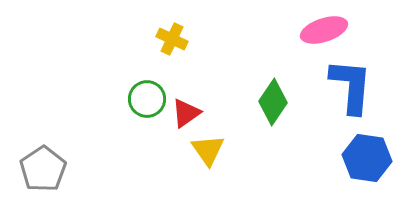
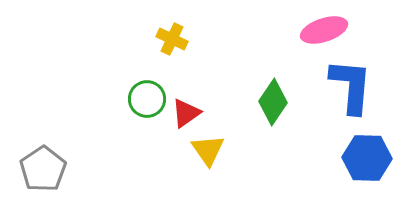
blue hexagon: rotated 6 degrees counterclockwise
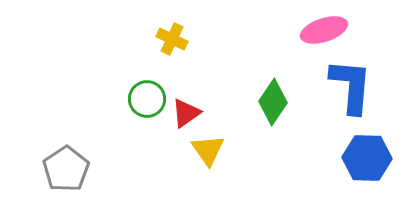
gray pentagon: moved 23 px right
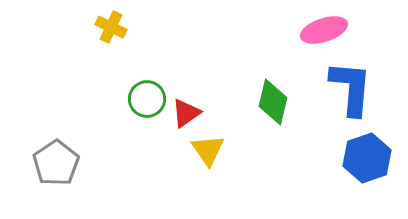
yellow cross: moved 61 px left, 12 px up
blue L-shape: moved 2 px down
green diamond: rotated 21 degrees counterclockwise
blue hexagon: rotated 21 degrees counterclockwise
gray pentagon: moved 10 px left, 6 px up
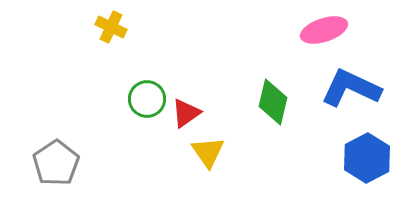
blue L-shape: rotated 70 degrees counterclockwise
yellow triangle: moved 2 px down
blue hexagon: rotated 9 degrees counterclockwise
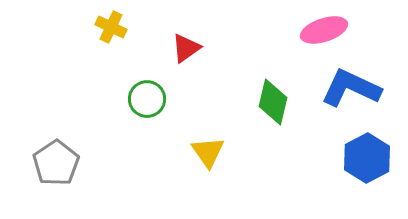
red triangle: moved 65 px up
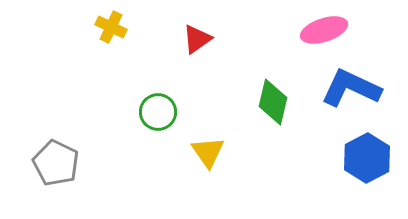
red triangle: moved 11 px right, 9 px up
green circle: moved 11 px right, 13 px down
gray pentagon: rotated 12 degrees counterclockwise
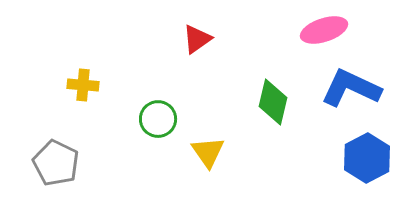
yellow cross: moved 28 px left, 58 px down; rotated 20 degrees counterclockwise
green circle: moved 7 px down
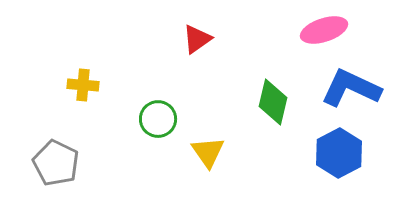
blue hexagon: moved 28 px left, 5 px up
